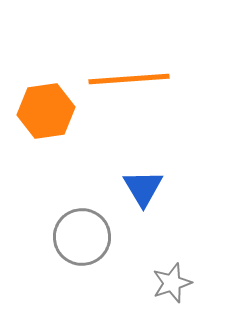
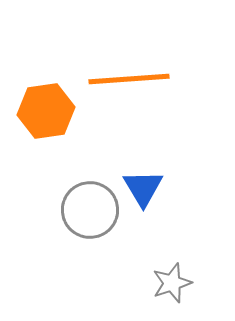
gray circle: moved 8 px right, 27 px up
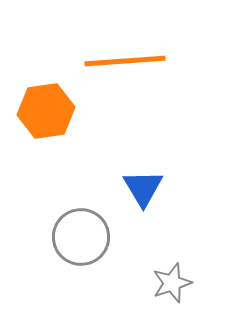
orange line: moved 4 px left, 18 px up
gray circle: moved 9 px left, 27 px down
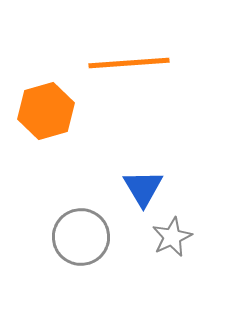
orange line: moved 4 px right, 2 px down
orange hexagon: rotated 8 degrees counterclockwise
gray star: moved 46 px up; rotated 6 degrees counterclockwise
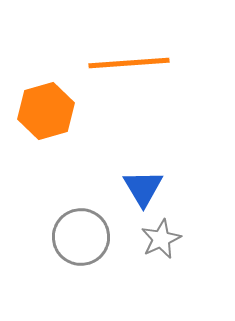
gray star: moved 11 px left, 2 px down
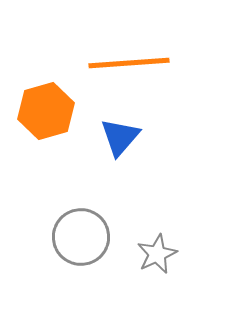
blue triangle: moved 23 px left, 51 px up; rotated 12 degrees clockwise
gray star: moved 4 px left, 15 px down
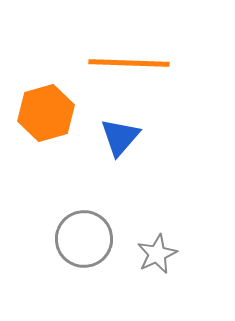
orange line: rotated 6 degrees clockwise
orange hexagon: moved 2 px down
gray circle: moved 3 px right, 2 px down
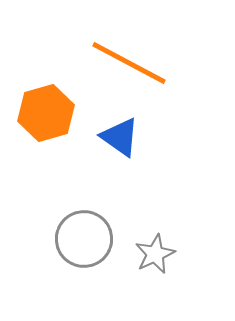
orange line: rotated 26 degrees clockwise
blue triangle: rotated 36 degrees counterclockwise
gray star: moved 2 px left
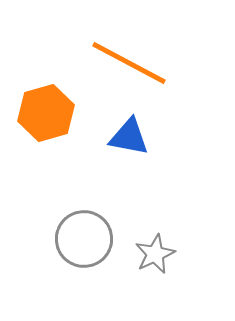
blue triangle: moved 9 px right; rotated 24 degrees counterclockwise
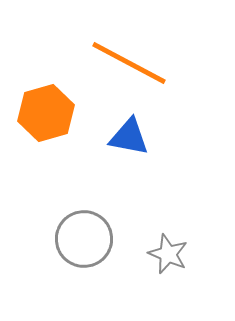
gray star: moved 13 px right; rotated 24 degrees counterclockwise
